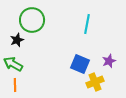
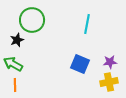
purple star: moved 1 px right, 1 px down; rotated 16 degrees clockwise
yellow cross: moved 14 px right; rotated 12 degrees clockwise
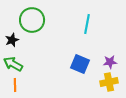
black star: moved 5 px left
